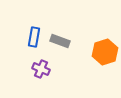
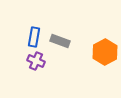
orange hexagon: rotated 10 degrees counterclockwise
purple cross: moved 5 px left, 8 px up
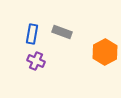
blue rectangle: moved 2 px left, 3 px up
gray rectangle: moved 2 px right, 9 px up
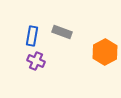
blue rectangle: moved 2 px down
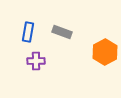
blue rectangle: moved 4 px left, 4 px up
purple cross: rotated 24 degrees counterclockwise
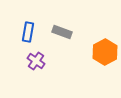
purple cross: rotated 36 degrees clockwise
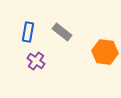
gray rectangle: rotated 18 degrees clockwise
orange hexagon: rotated 25 degrees counterclockwise
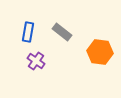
orange hexagon: moved 5 px left
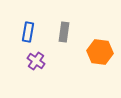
gray rectangle: moved 2 px right; rotated 60 degrees clockwise
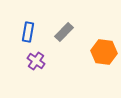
gray rectangle: rotated 36 degrees clockwise
orange hexagon: moved 4 px right
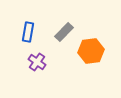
orange hexagon: moved 13 px left, 1 px up; rotated 15 degrees counterclockwise
purple cross: moved 1 px right, 1 px down
